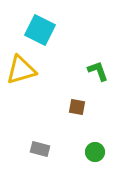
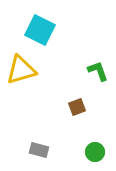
brown square: rotated 30 degrees counterclockwise
gray rectangle: moved 1 px left, 1 px down
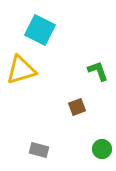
green circle: moved 7 px right, 3 px up
